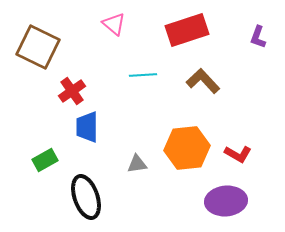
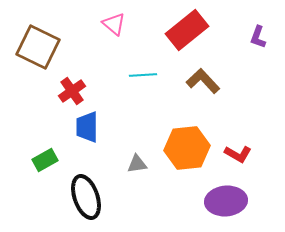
red rectangle: rotated 21 degrees counterclockwise
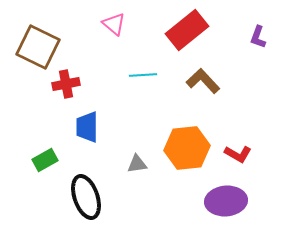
red cross: moved 6 px left, 7 px up; rotated 24 degrees clockwise
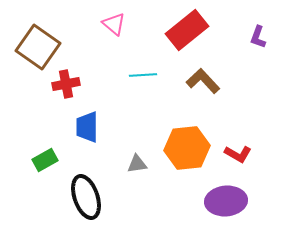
brown square: rotated 9 degrees clockwise
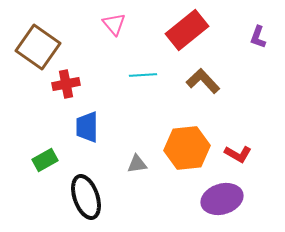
pink triangle: rotated 10 degrees clockwise
purple ellipse: moved 4 px left, 2 px up; rotated 12 degrees counterclockwise
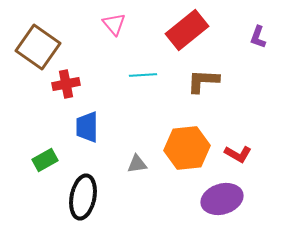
brown L-shape: rotated 44 degrees counterclockwise
black ellipse: moved 3 px left; rotated 30 degrees clockwise
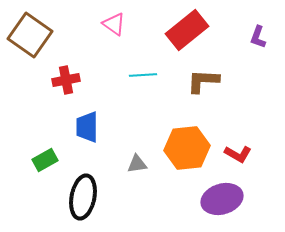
pink triangle: rotated 15 degrees counterclockwise
brown square: moved 8 px left, 12 px up
red cross: moved 4 px up
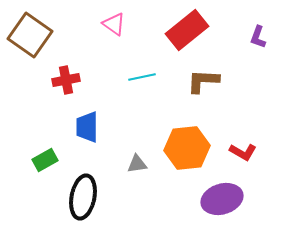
cyan line: moved 1 px left, 2 px down; rotated 8 degrees counterclockwise
red L-shape: moved 5 px right, 2 px up
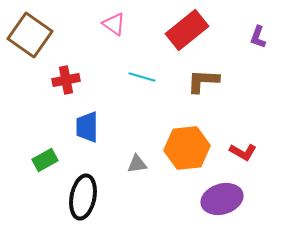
cyan line: rotated 28 degrees clockwise
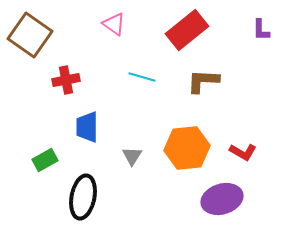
purple L-shape: moved 3 px right, 7 px up; rotated 20 degrees counterclockwise
gray triangle: moved 5 px left, 8 px up; rotated 50 degrees counterclockwise
